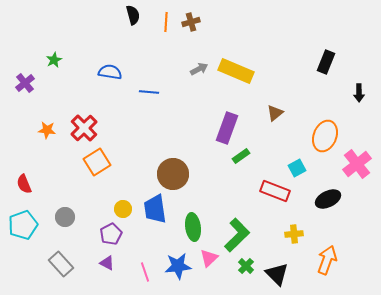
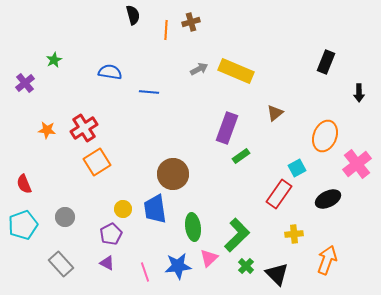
orange line: moved 8 px down
red cross: rotated 12 degrees clockwise
red rectangle: moved 4 px right, 3 px down; rotated 76 degrees counterclockwise
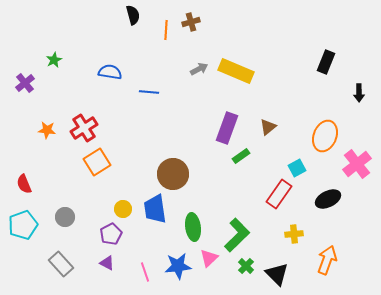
brown triangle: moved 7 px left, 14 px down
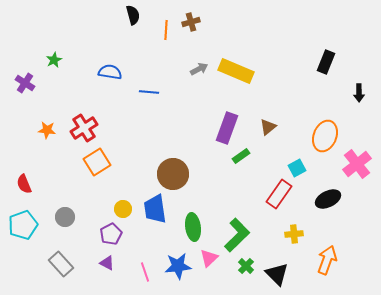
purple cross: rotated 18 degrees counterclockwise
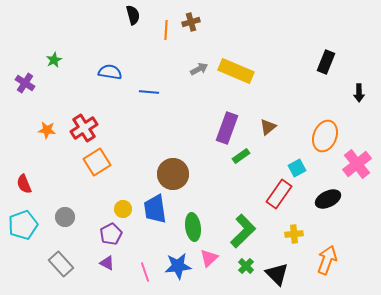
green L-shape: moved 6 px right, 4 px up
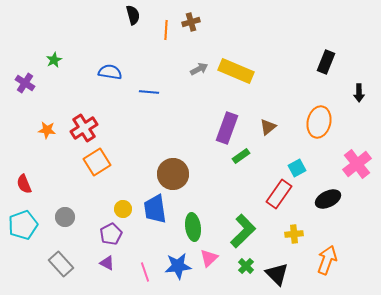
orange ellipse: moved 6 px left, 14 px up; rotated 8 degrees counterclockwise
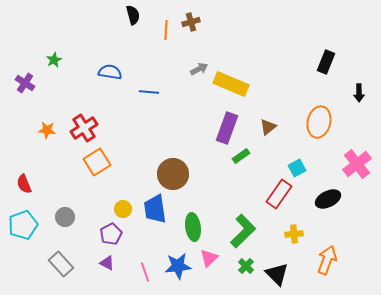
yellow rectangle: moved 5 px left, 13 px down
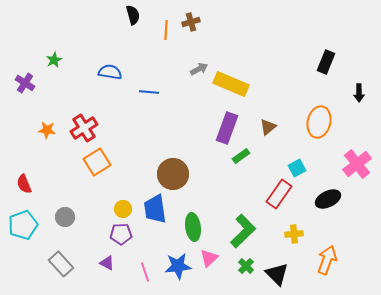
purple pentagon: moved 10 px right; rotated 25 degrees clockwise
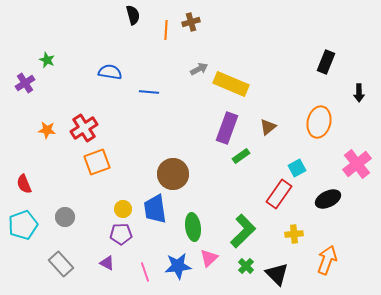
green star: moved 7 px left; rotated 21 degrees counterclockwise
purple cross: rotated 24 degrees clockwise
orange square: rotated 12 degrees clockwise
